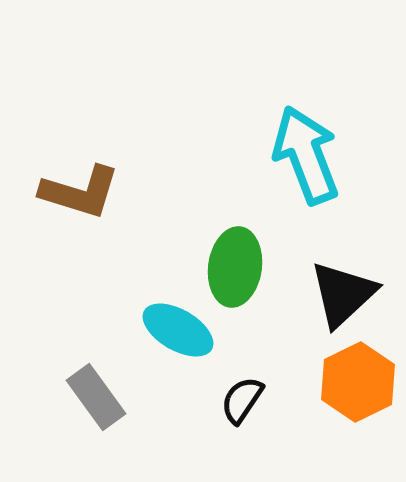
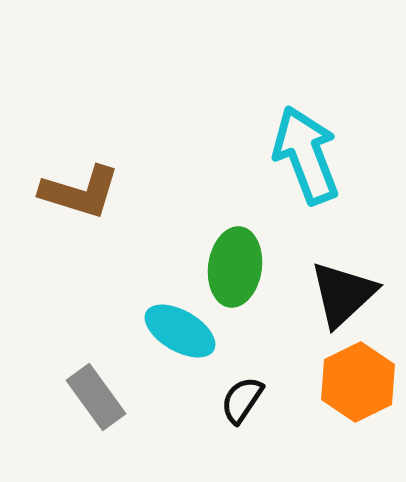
cyan ellipse: moved 2 px right, 1 px down
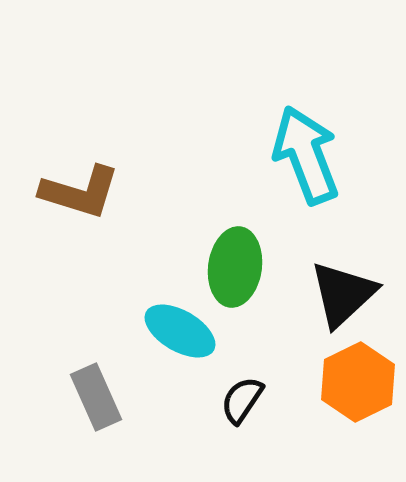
gray rectangle: rotated 12 degrees clockwise
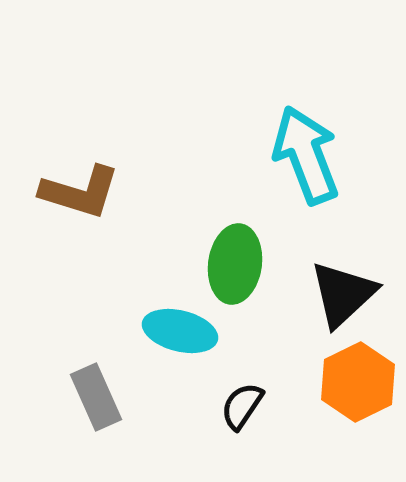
green ellipse: moved 3 px up
cyan ellipse: rotated 16 degrees counterclockwise
black semicircle: moved 6 px down
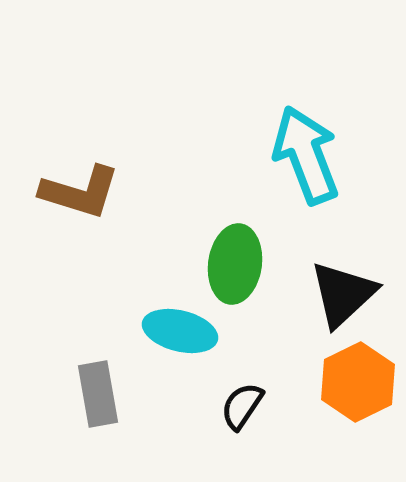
gray rectangle: moved 2 px right, 3 px up; rotated 14 degrees clockwise
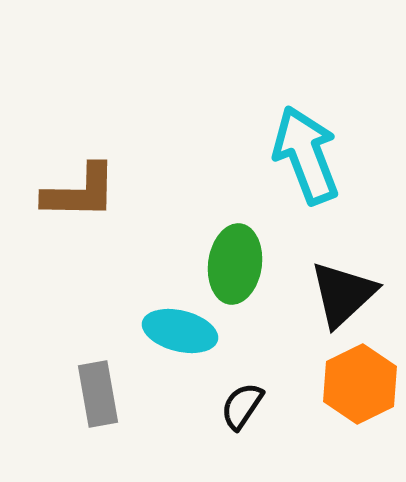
brown L-shape: rotated 16 degrees counterclockwise
orange hexagon: moved 2 px right, 2 px down
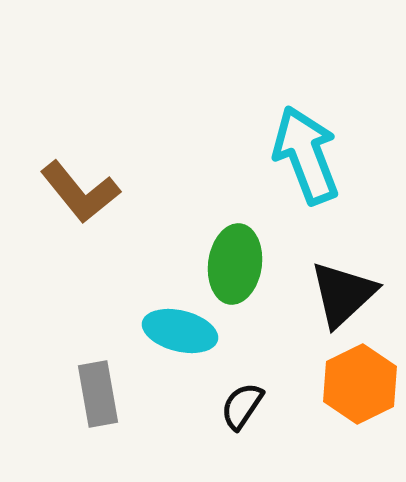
brown L-shape: rotated 50 degrees clockwise
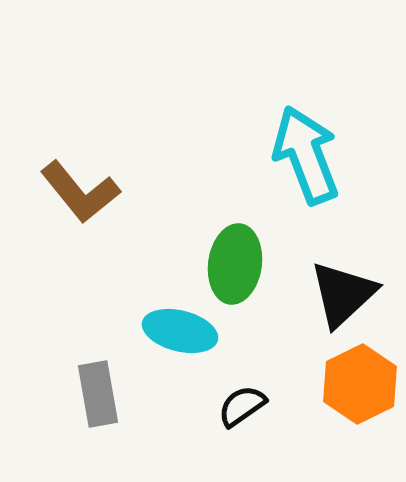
black semicircle: rotated 21 degrees clockwise
